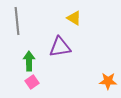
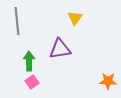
yellow triangle: moved 1 px right; rotated 35 degrees clockwise
purple triangle: moved 2 px down
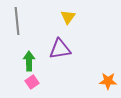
yellow triangle: moved 7 px left, 1 px up
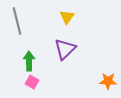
yellow triangle: moved 1 px left
gray line: rotated 8 degrees counterclockwise
purple triangle: moved 5 px right; rotated 35 degrees counterclockwise
pink square: rotated 24 degrees counterclockwise
